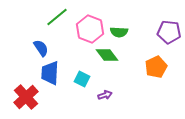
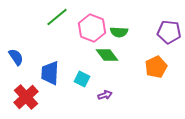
pink hexagon: moved 2 px right, 1 px up
blue semicircle: moved 25 px left, 9 px down
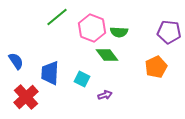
blue semicircle: moved 4 px down
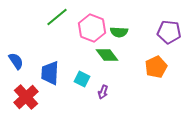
purple arrow: moved 2 px left, 3 px up; rotated 128 degrees clockwise
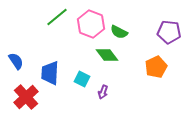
pink hexagon: moved 1 px left, 4 px up
green semicircle: rotated 24 degrees clockwise
